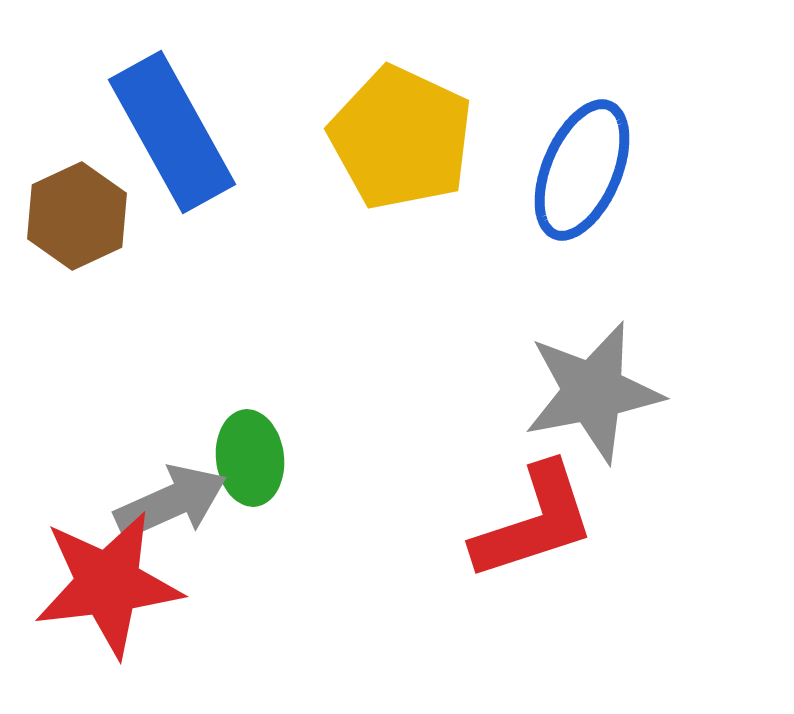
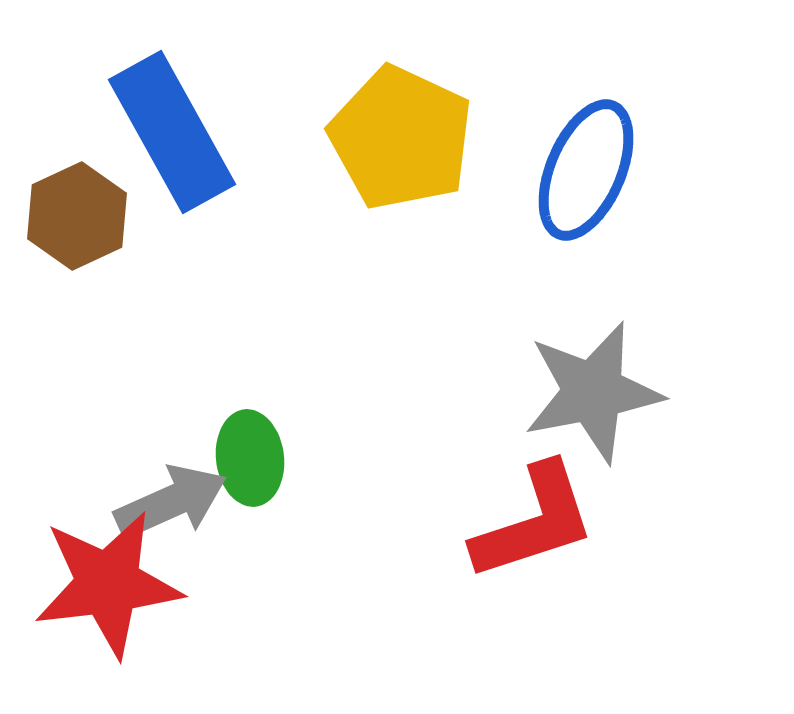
blue ellipse: moved 4 px right
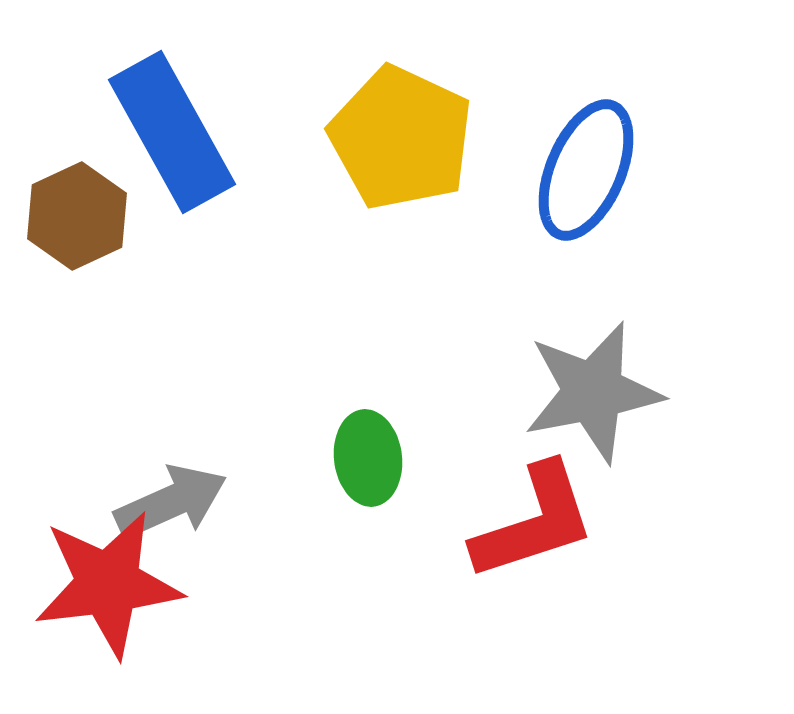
green ellipse: moved 118 px right
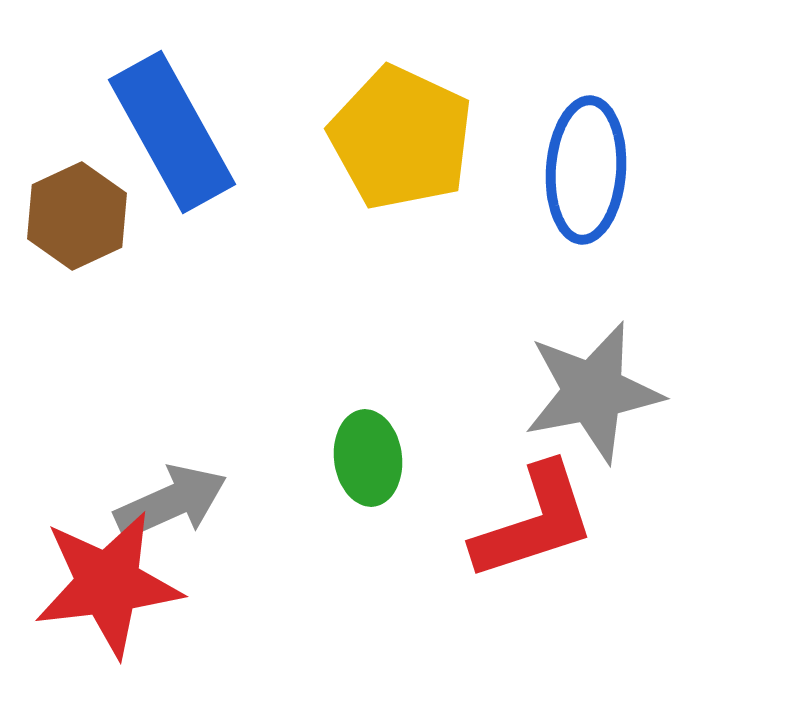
blue ellipse: rotated 19 degrees counterclockwise
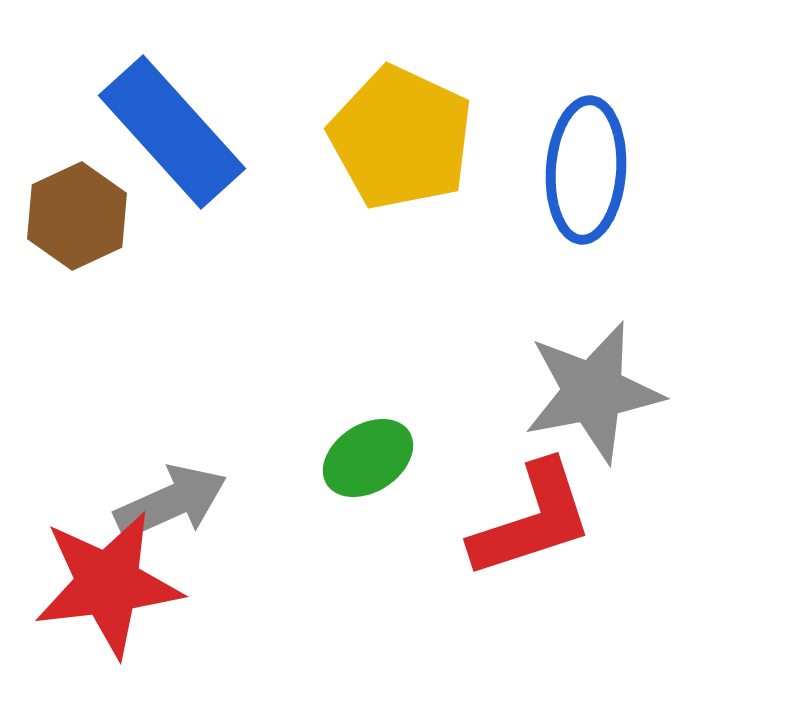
blue rectangle: rotated 13 degrees counterclockwise
green ellipse: rotated 64 degrees clockwise
red L-shape: moved 2 px left, 2 px up
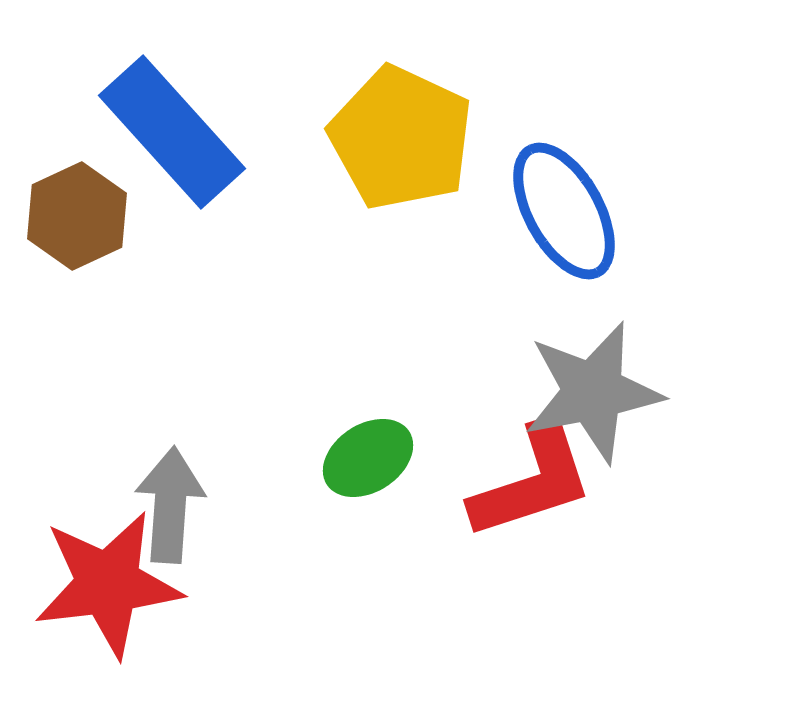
blue ellipse: moved 22 px left, 41 px down; rotated 33 degrees counterclockwise
gray arrow: moved 1 px left, 3 px down; rotated 62 degrees counterclockwise
red L-shape: moved 39 px up
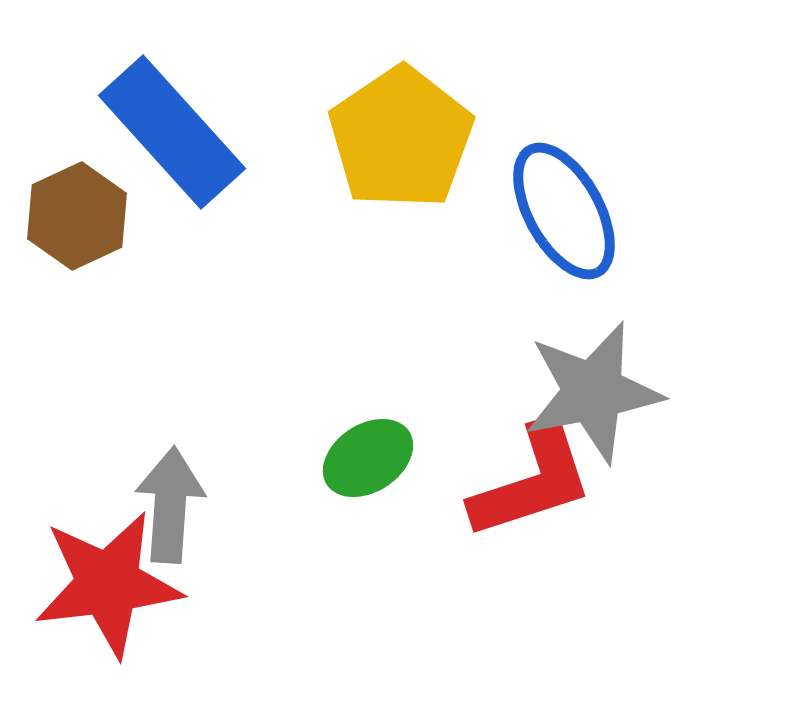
yellow pentagon: rotated 13 degrees clockwise
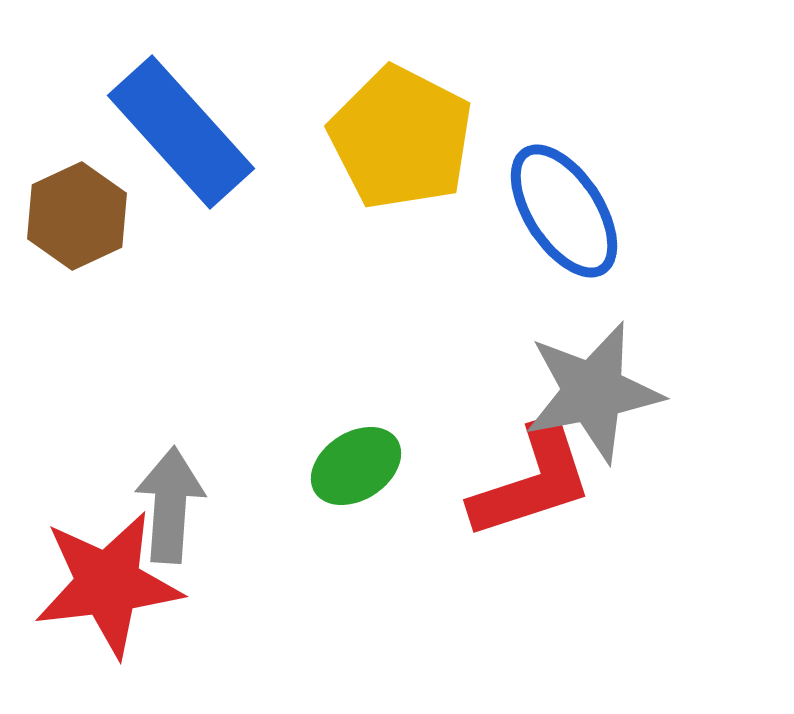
blue rectangle: moved 9 px right
yellow pentagon: rotated 11 degrees counterclockwise
blue ellipse: rotated 4 degrees counterclockwise
green ellipse: moved 12 px left, 8 px down
